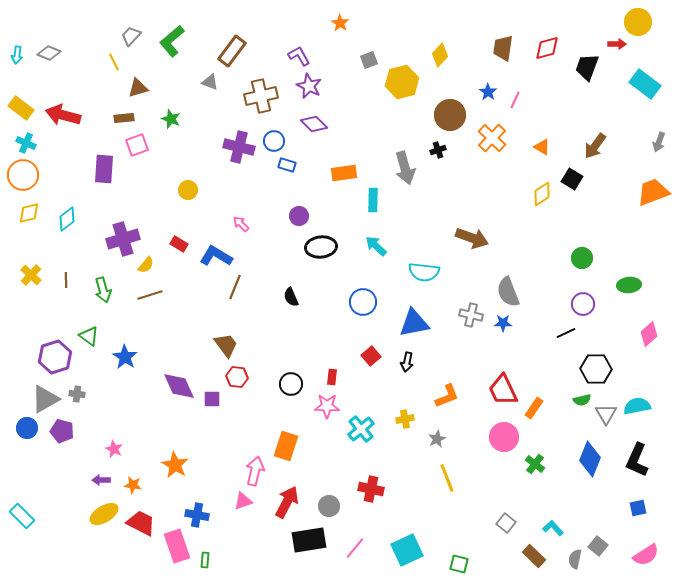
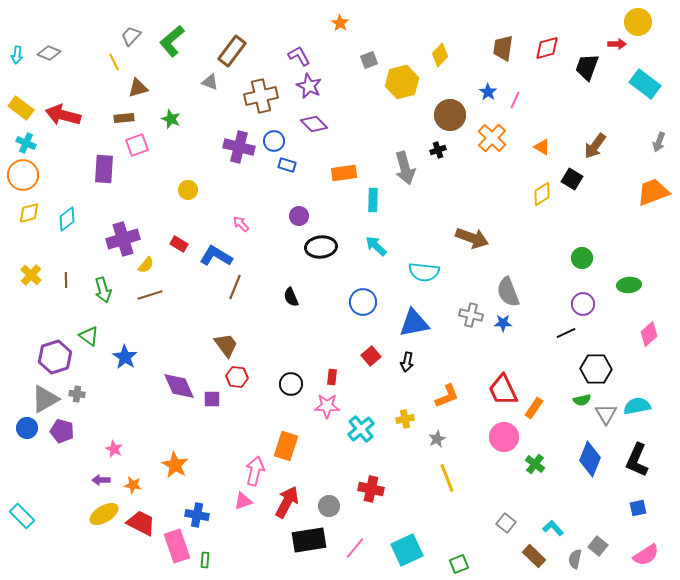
green square at (459, 564): rotated 36 degrees counterclockwise
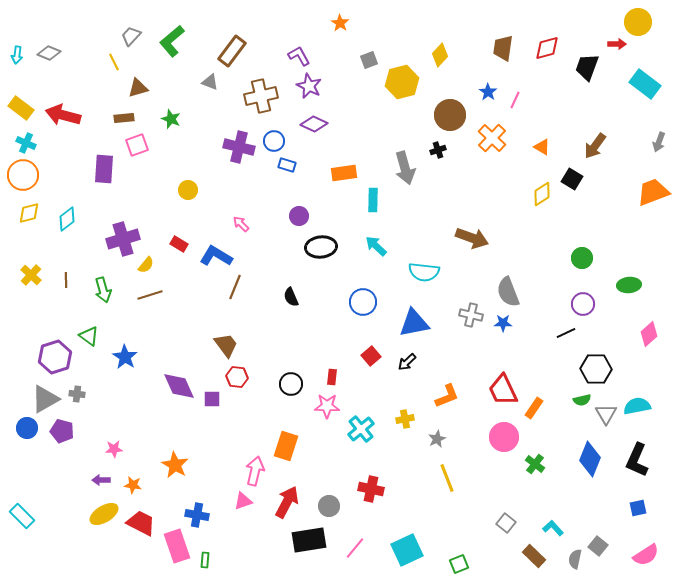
purple diamond at (314, 124): rotated 20 degrees counterclockwise
black arrow at (407, 362): rotated 36 degrees clockwise
pink star at (114, 449): rotated 30 degrees counterclockwise
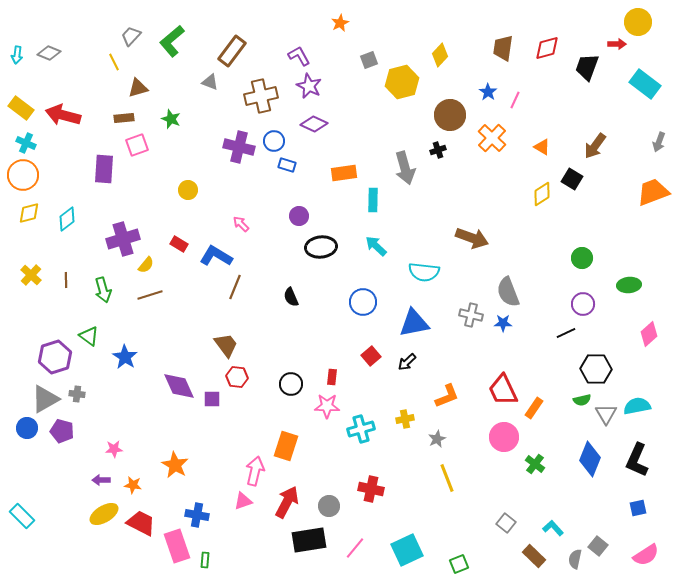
orange star at (340, 23): rotated 12 degrees clockwise
cyan cross at (361, 429): rotated 24 degrees clockwise
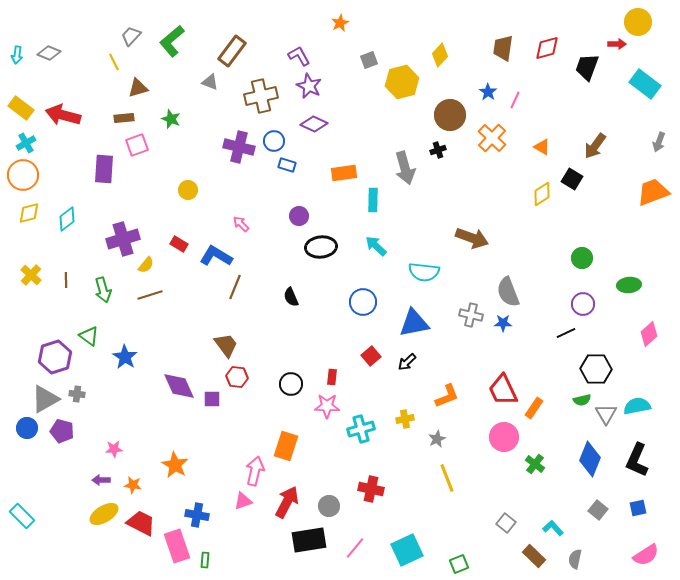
cyan cross at (26, 143): rotated 36 degrees clockwise
gray square at (598, 546): moved 36 px up
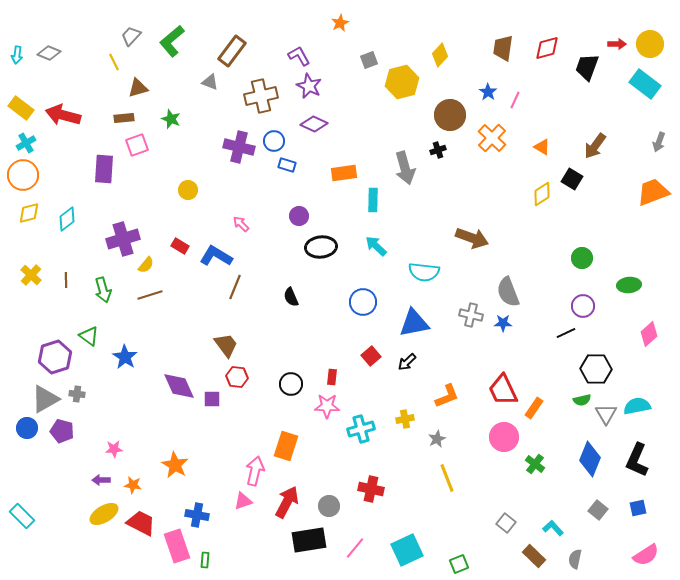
yellow circle at (638, 22): moved 12 px right, 22 px down
red rectangle at (179, 244): moved 1 px right, 2 px down
purple circle at (583, 304): moved 2 px down
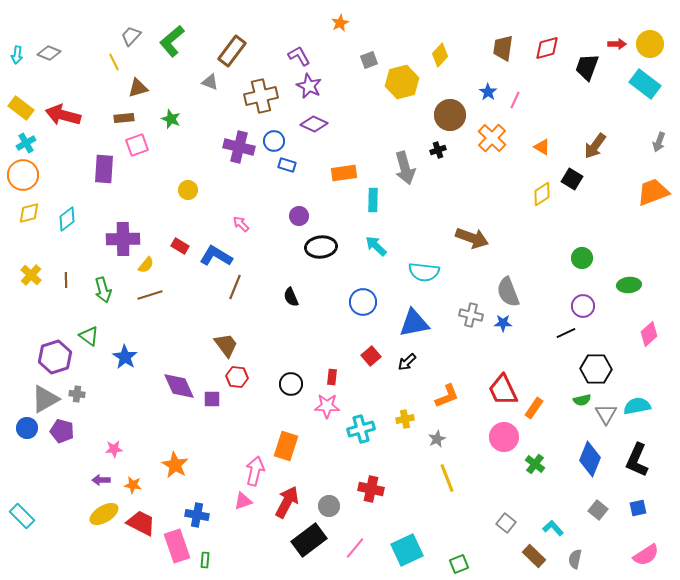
purple cross at (123, 239): rotated 16 degrees clockwise
black rectangle at (309, 540): rotated 28 degrees counterclockwise
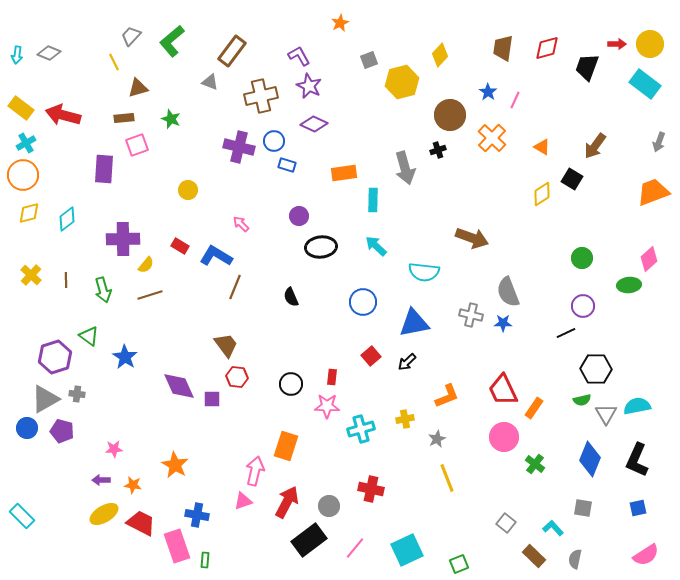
pink diamond at (649, 334): moved 75 px up
gray square at (598, 510): moved 15 px left, 2 px up; rotated 30 degrees counterclockwise
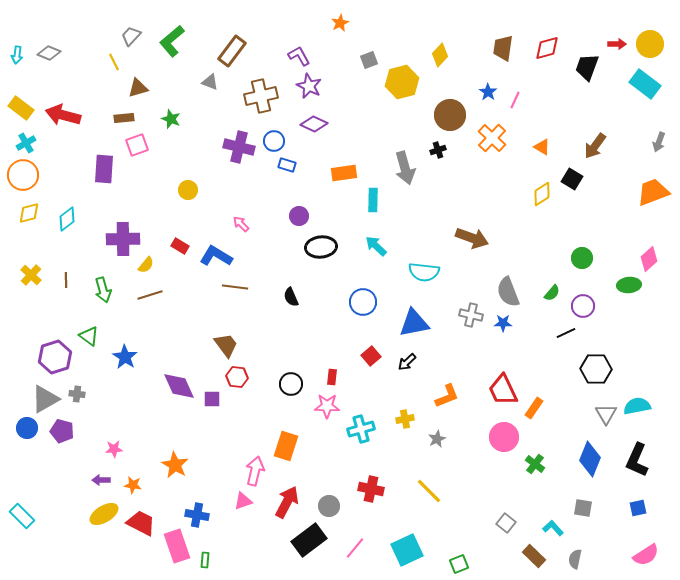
brown line at (235, 287): rotated 75 degrees clockwise
green semicircle at (582, 400): moved 30 px left, 107 px up; rotated 36 degrees counterclockwise
yellow line at (447, 478): moved 18 px left, 13 px down; rotated 24 degrees counterclockwise
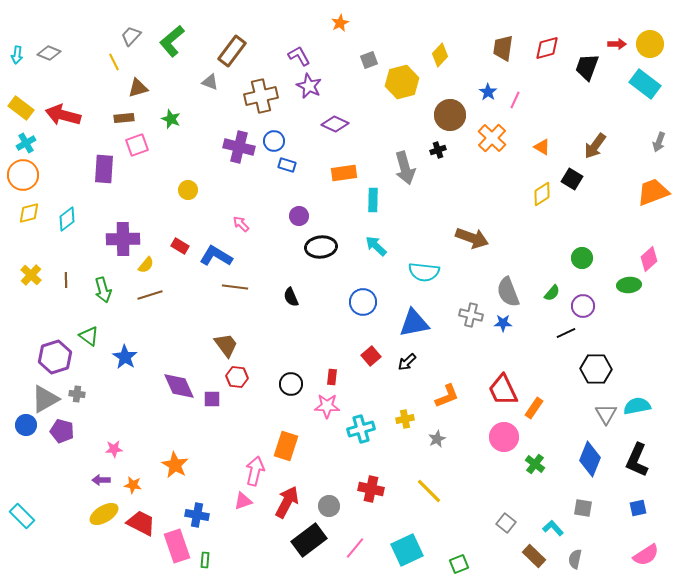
purple diamond at (314, 124): moved 21 px right
blue circle at (27, 428): moved 1 px left, 3 px up
